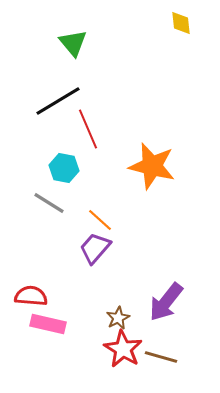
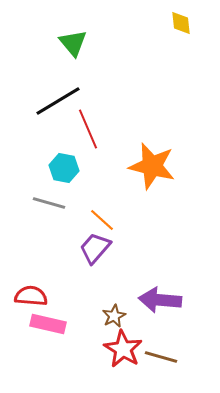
gray line: rotated 16 degrees counterclockwise
orange line: moved 2 px right
purple arrow: moved 6 px left, 2 px up; rotated 57 degrees clockwise
brown star: moved 4 px left, 2 px up
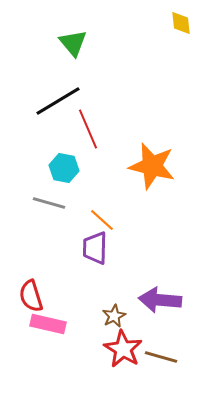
purple trapezoid: rotated 40 degrees counterclockwise
red semicircle: rotated 112 degrees counterclockwise
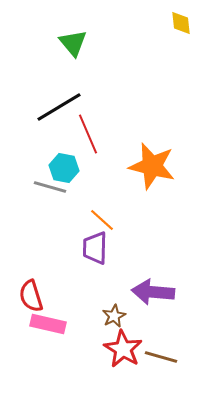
black line: moved 1 px right, 6 px down
red line: moved 5 px down
gray line: moved 1 px right, 16 px up
purple arrow: moved 7 px left, 8 px up
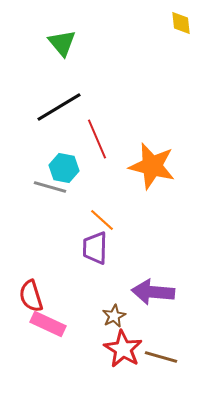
green triangle: moved 11 px left
red line: moved 9 px right, 5 px down
pink rectangle: rotated 12 degrees clockwise
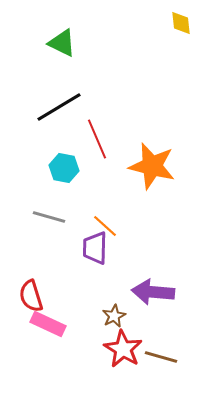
green triangle: rotated 24 degrees counterclockwise
gray line: moved 1 px left, 30 px down
orange line: moved 3 px right, 6 px down
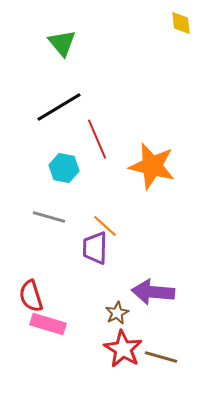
green triangle: rotated 24 degrees clockwise
brown star: moved 3 px right, 3 px up
pink rectangle: rotated 8 degrees counterclockwise
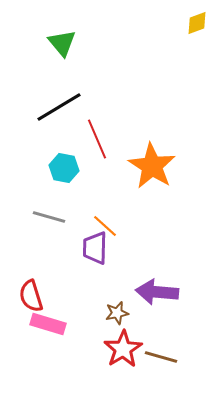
yellow diamond: moved 16 px right; rotated 75 degrees clockwise
orange star: rotated 18 degrees clockwise
purple arrow: moved 4 px right
brown star: rotated 15 degrees clockwise
red star: rotated 9 degrees clockwise
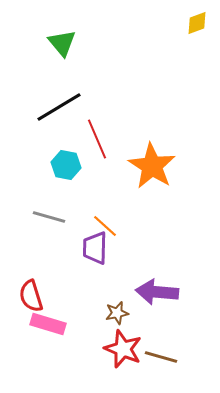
cyan hexagon: moved 2 px right, 3 px up
red star: rotated 18 degrees counterclockwise
